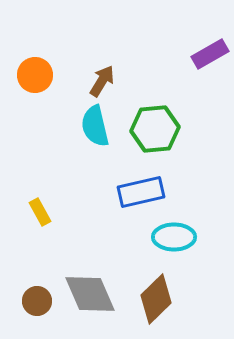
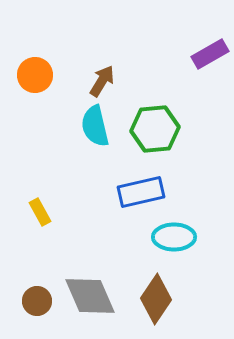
gray diamond: moved 2 px down
brown diamond: rotated 12 degrees counterclockwise
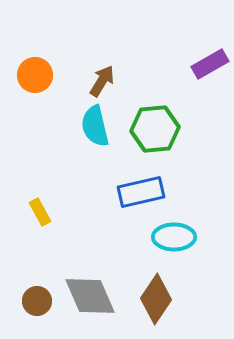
purple rectangle: moved 10 px down
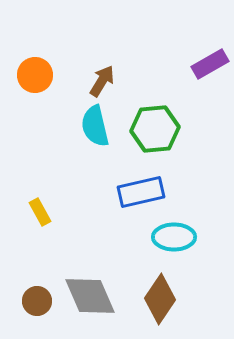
brown diamond: moved 4 px right
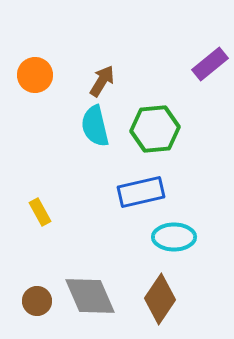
purple rectangle: rotated 9 degrees counterclockwise
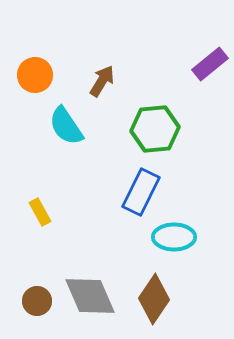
cyan semicircle: moved 29 px left; rotated 21 degrees counterclockwise
blue rectangle: rotated 51 degrees counterclockwise
brown diamond: moved 6 px left
